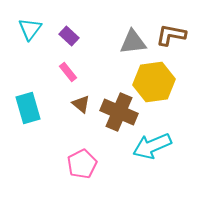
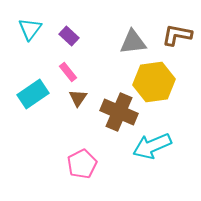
brown L-shape: moved 6 px right
brown triangle: moved 3 px left, 6 px up; rotated 24 degrees clockwise
cyan rectangle: moved 5 px right, 14 px up; rotated 72 degrees clockwise
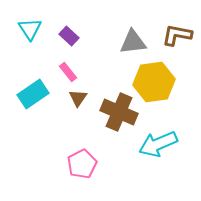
cyan triangle: rotated 10 degrees counterclockwise
cyan arrow: moved 6 px right, 2 px up
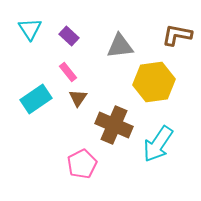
gray triangle: moved 13 px left, 4 px down
cyan rectangle: moved 3 px right, 5 px down
brown cross: moved 5 px left, 13 px down
cyan arrow: rotated 33 degrees counterclockwise
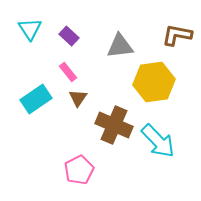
cyan arrow: moved 3 px up; rotated 78 degrees counterclockwise
pink pentagon: moved 3 px left, 6 px down
